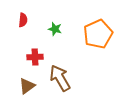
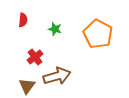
orange pentagon: rotated 20 degrees counterclockwise
red cross: rotated 35 degrees counterclockwise
brown arrow: moved 3 px left, 2 px up; rotated 104 degrees clockwise
brown triangle: rotated 18 degrees counterclockwise
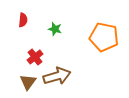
orange pentagon: moved 6 px right, 3 px down; rotated 16 degrees counterclockwise
brown triangle: moved 1 px right, 4 px up
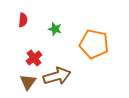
orange pentagon: moved 10 px left, 7 px down
red cross: moved 1 px left, 1 px down
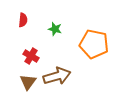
red cross: moved 3 px left, 2 px up; rotated 21 degrees counterclockwise
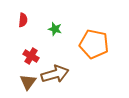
brown arrow: moved 2 px left, 2 px up
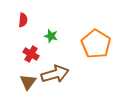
green star: moved 4 px left, 7 px down
orange pentagon: moved 2 px right; rotated 20 degrees clockwise
red cross: moved 2 px up
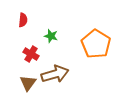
brown triangle: moved 1 px down
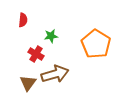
green star: rotated 24 degrees counterclockwise
red cross: moved 5 px right
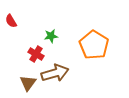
red semicircle: moved 12 px left, 1 px down; rotated 144 degrees clockwise
orange pentagon: moved 2 px left, 1 px down
brown arrow: moved 1 px up
